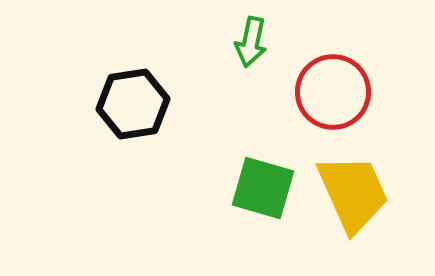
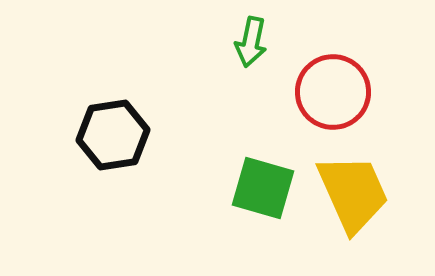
black hexagon: moved 20 px left, 31 px down
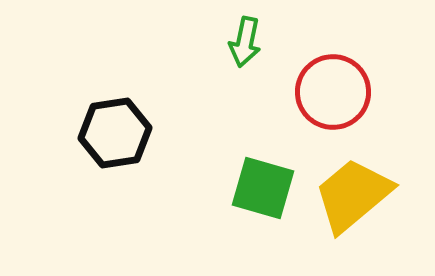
green arrow: moved 6 px left
black hexagon: moved 2 px right, 2 px up
yellow trapezoid: moved 2 px down; rotated 106 degrees counterclockwise
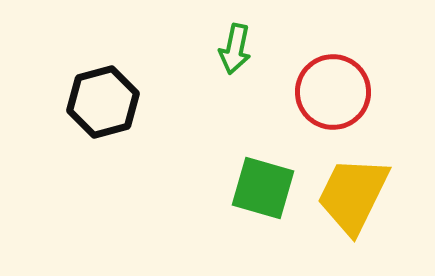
green arrow: moved 10 px left, 7 px down
black hexagon: moved 12 px left, 31 px up; rotated 6 degrees counterclockwise
yellow trapezoid: rotated 24 degrees counterclockwise
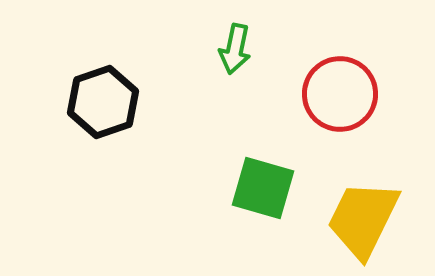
red circle: moved 7 px right, 2 px down
black hexagon: rotated 4 degrees counterclockwise
yellow trapezoid: moved 10 px right, 24 px down
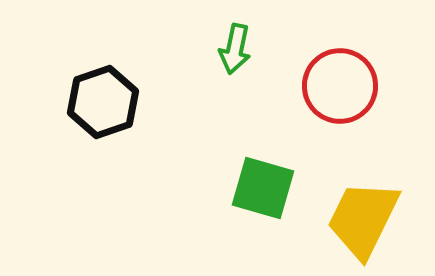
red circle: moved 8 px up
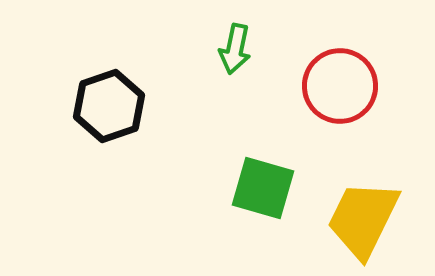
black hexagon: moved 6 px right, 4 px down
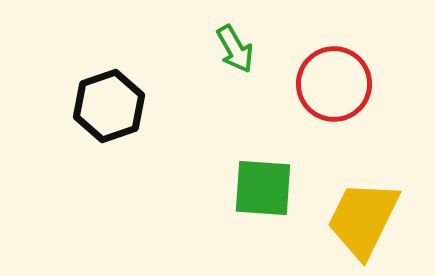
green arrow: rotated 42 degrees counterclockwise
red circle: moved 6 px left, 2 px up
green square: rotated 12 degrees counterclockwise
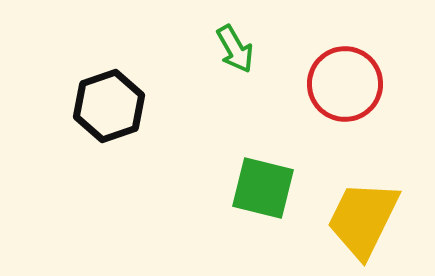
red circle: moved 11 px right
green square: rotated 10 degrees clockwise
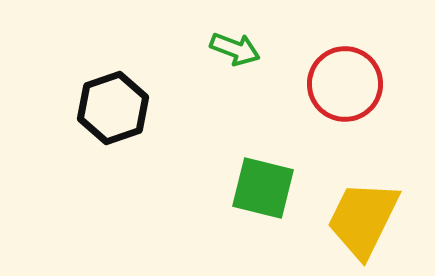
green arrow: rotated 39 degrees counterclockwise
black hexagon: moved 4 px right, 2 px down
